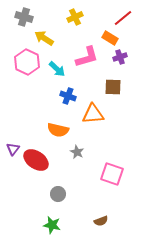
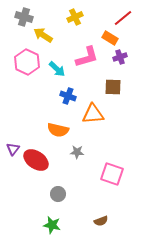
yellow arrow: moved 1 px left, 3 px up
gray star: rotated 24 degrees counterclockwise
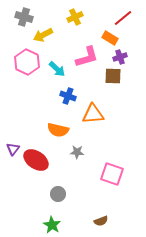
yellow arrow: rotated 60 degrees counterclockwise
brown square: moved 11 px up
green star: rotated 18 degrees clockwise
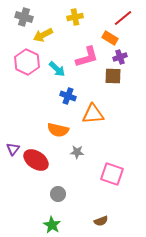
yellow cross: rotated 14 degrees clockwise
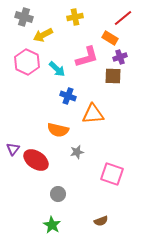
gray star: rotated 16 degrees counterclockwise
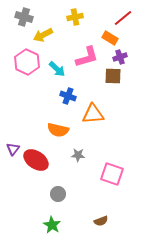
gray star: moved 1 px right, 3 px down; rotated 16 degrees clockwise
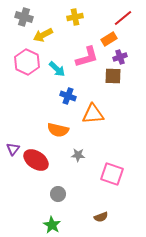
orange rectangle: moved 1 px left, 1 px down; rotated 63 degrees counterclockwise
brown semicircle: moved 4 px up
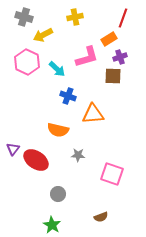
red line: rotated 30 degrees counterclockwise
